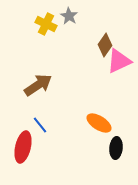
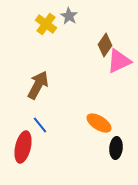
yellow cross: rotated 10 degrees clockwise
brown arrow: rotated 28 degrees counterclockwise
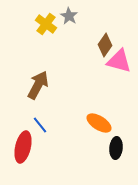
pink triangle: rotated 40 degrees clockwise
